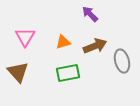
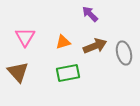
gray ellipse: moved 2 px right, 8 px up
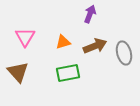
purple arrow: rotated 66 degrees clockwise
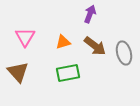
brown arrow: rotated 60 degrees clockwise
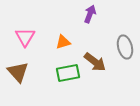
brown arrow: moved 16 px down
gray ellipse: moved 1 px right, 6 px up
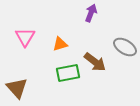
purple arrow: moved 1 px right, 1 px up
orange triangle: moved 3 px left, 2 px down
gray ellipse: rotated 45 degrees counterclockwise
brown triangle: moved 1 px left, 16 px down
